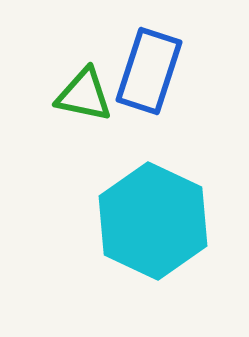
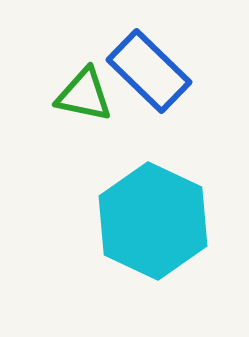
blue rectangle: rotated 64 degrees counterclockwise
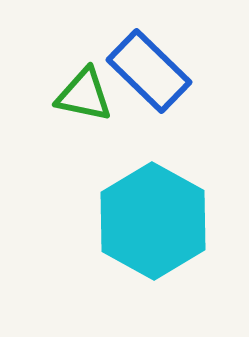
cyan hexagon: rotated 4 degrees clockwise
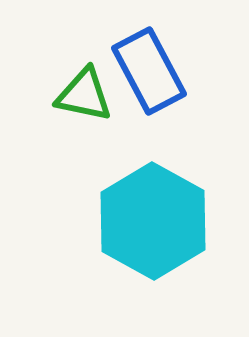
blue rectangle: rotated 18 degrees clockwise
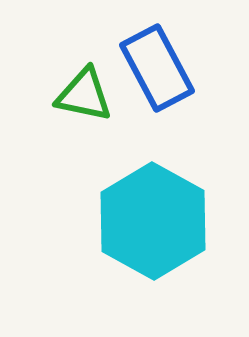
blue rectangle: moved 8 px right, 3 px up
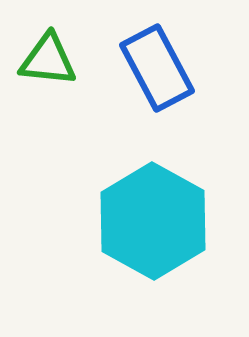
green triangle: moved 36 px left, 35 px up; rotated 6 degrees counterclockwise
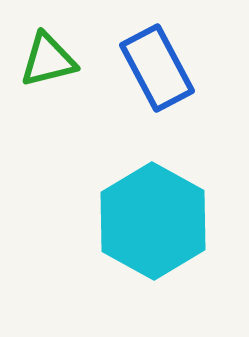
green triangle: rotated 20 degrees counterclockwise
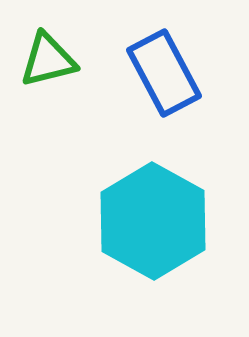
blue rectangle: moved 7 px right, 5 px down
